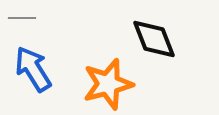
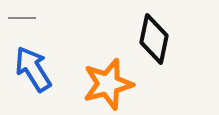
black diamond: rotated 33 degrees clockwise
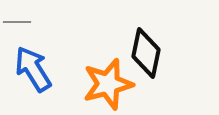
gray line: moved 5 px left, 4 px down
black diamond: moved 8 px left, 14 px down
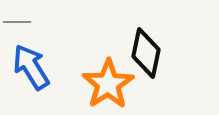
blue arrow: moved 2 px left, 2 px up
orange star: rotated 18 degrees counterclockwise
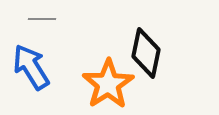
gray line: moved 25 px right, 3 px up
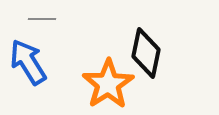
blue arrow: moved 3 px left, 5 px up
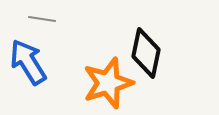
gray line: rotated 8 degrees clockwise
orange star: moved 1 px up; rotated 15 degrees clockwise
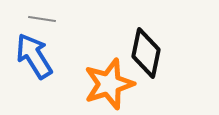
blue arrow: moved 6 px right, 6 px up
orange star: moved 1 px right, 1 px down
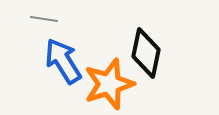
gray line: moved 2 px right
blue arrow: moved 29 px right, 5 px down
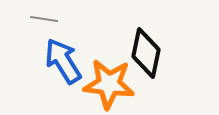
orange star: rotated 24 degrees clockwise
